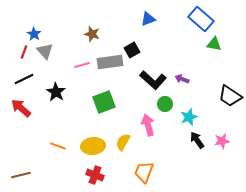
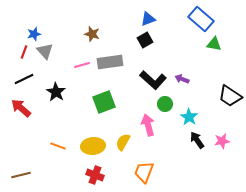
blue star: rotated 24 degrees clockwise
black square: moved 13 px right, 10 px up
cyan star: rotated 18 degrees counterclockwise
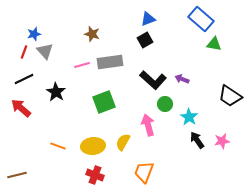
brown line: moved 4 px left
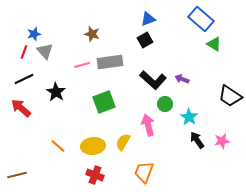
green triangle: rotated 21 degrees clockwise
orange line: rotated 21 degrees clockwise
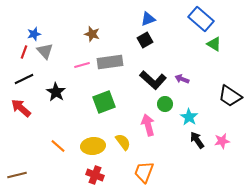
yellow semicircle: rotated 114 degrees clockwise
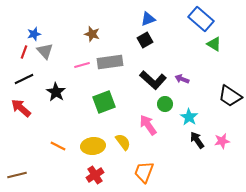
pink arrow: rotated 20 degrees counterclockwise
orange line: rotated 14 degrees counterclockwise
red cross: rotated 36 degrees clockwise
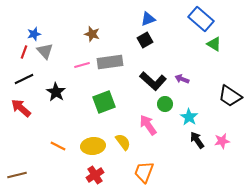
black L-shape: moved 1 px down
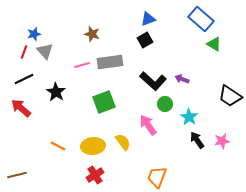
orange trapezoid: moved 13 px right, 5 px down
